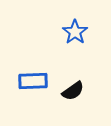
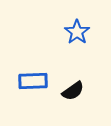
blue star: moved 2 px right
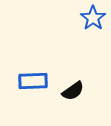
blue star: moved 16 px right, 14 px up
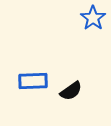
black semicircle: moved 2 px left
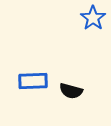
black semicircle: rotated 50 degrees clockwise
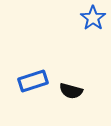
blue rectangle: rotated 16 degrees counterclockwise
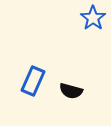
blue rectangle: rotated 48 degrees counterclockwise
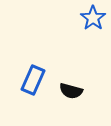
blue rectangle: moved 1 px up
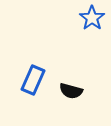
blue star: moved 1 px left
